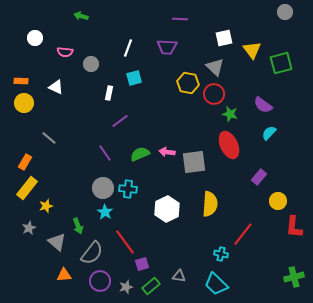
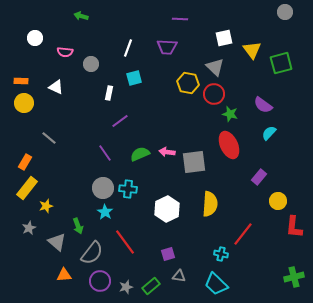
purple square at (142, 264): moved 26 px right, 10 px up
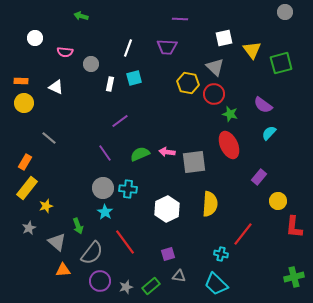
white rectangle at (109, 93): moved 1 px right, 9 px up
orange triangle at (64, 275): moved 1 px left, 5 px up
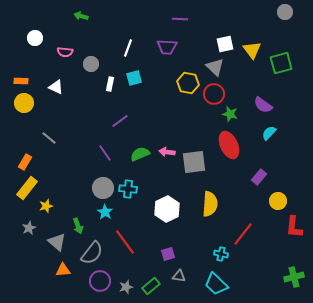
white square at (224, 38): moved 1 px right, 6 px down
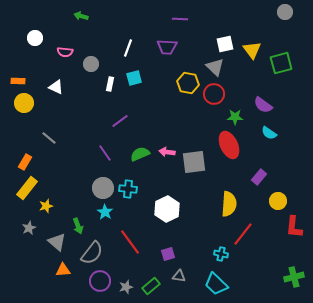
orange rectangle at (21, 81): moved 3 px left
green star at (230, 114): moved 5 px right, 3 px down; rotated 14 degrees counterclockwise
cyan semicircle at (269, 133): rotated 98 degrees counterclockwise
yellow semicircle at (210, 204): moved 19 px right
red line at (125, 242): moved 5 px right
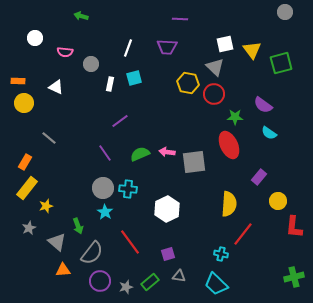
green rectangle at (151, 286): moved 1 px left, 4 px up
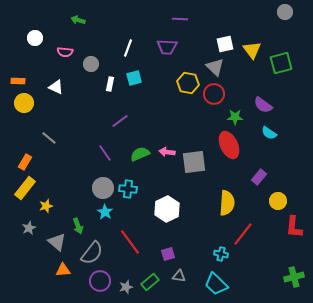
green arrow at (81, 16): moved 3 px left, 4 px down
yellow rectangle at (27, 188): moved 2 px left
yellow semicircle at (229, 204): moved 2 px left, 1 px up
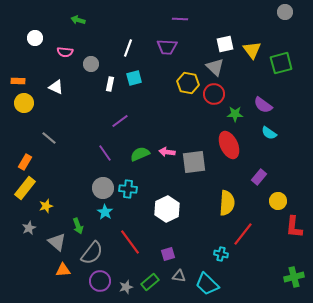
green star at (235, 117): moved 3 px up
cyan trapezoid at (216, 284): moved 9 px left
